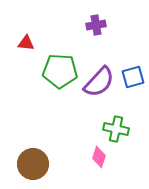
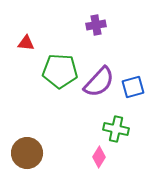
blue square: moved 10 px down
pink diamond: rotated 15 degrees clockwise
brown circle: moved 6 px left, 11 px up
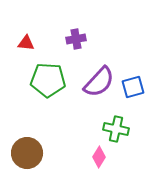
purple cross: moved 20 px left, 14 px down
green pentagon: moved 12 px left, 9 px down
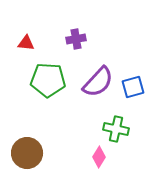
purple semicircle: moved 1 px left
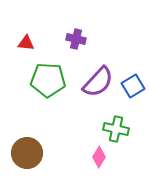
purple cross: rotated 24 degrees clockwise
blue square: moved 1 px up; rotated 15 degrees counterclockwise
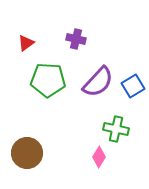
red triangle: rotated 42 degrees counterclockwise
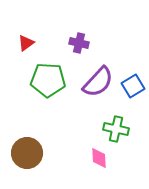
purple cross: moved 3 px right, 4 px down
pink diamond: moved 1 px down; rotated 35 degrees counterclockwise
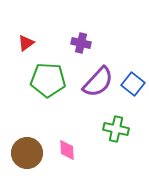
purple cross: moved 2 px right
blue square: moved 2 px up; rotated 20 degrees counterclockwise
pink diamond: moved 32 px left, 8 px up
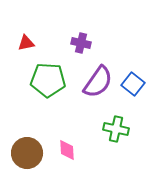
red triangle: rotated 24 degrees clockwise
purple semicircle: rotated 8 degrees counterclockwise
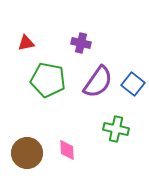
green pentagon: rotated 8 degrees clockwise
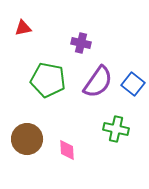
red triangle: moved 3 px left, 15 px up
brown circle: moved 14 px up
